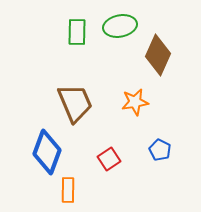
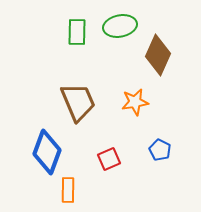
brown trapezoid: moved 3 px right, 1 px up
red square: rotated 10 degrees clockwise
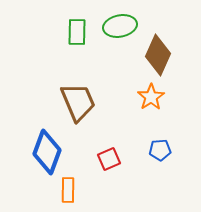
orange star: moved 16 px right, 5 px up; rotated 24 degrees counterclockwise
blue pentagon: rotated 30 degrees counterclockwise
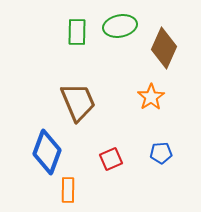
brown diamond: moved 6 px right, 7 px up
blue pentagon: moved 1 px right, 3 px down
red square: moved 2 px right
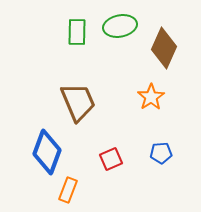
orange rectangle: rotated 20 degrees clockwise
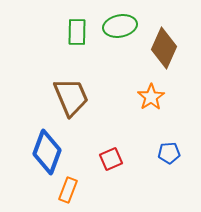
brown trapezoid: moved 7 px left, 5 px up
blue pentagon: moved 8 px right
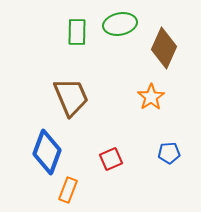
green ellipse: moved 2 px up
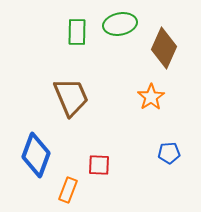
blue diamond: moved 11 px left, 3 px down
red square: moved 12 px left, 6 px down; rotated 25 degrees clockwise
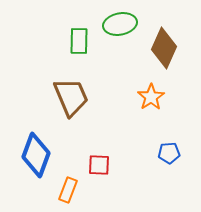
green rectangle: moved 2 px right, 9 px down
